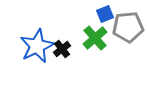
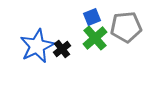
blue square: moved 13 px left, 3 px down
gray pentagon: moved 2 px left
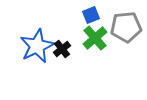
blue square: moved 1 px left, 2 px up
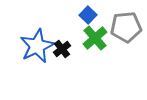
blue square: moved 3 px left; rotated 24 degrees counterclockwise
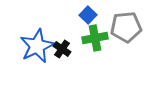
green cross: rotated 30 degrees clockwise
black cross: rotated 18 degrees counterclockwise
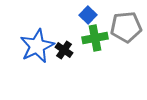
black cross: moved 2 px right, 1 px down
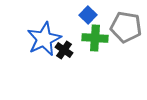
gray pentagon: rotated 16 degrees clockwise
green cross: rotated 15 degrees clockwise
blue star: moved 7 px right, 7 px up
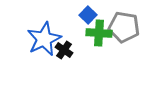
gray pentagon: moved 2 px left
green cross: moved 4 px right, 5 px up
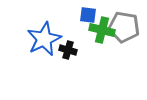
blue square: rotated 36 degrees counterclockwise
green cross: moved 3 px right, 3 px up; rotated 10 degrees clockwise
black cross: moved 4 px right; rotated 18 degrees counterclockwise
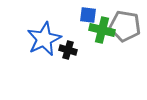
gray pentagon: moved 1 px right, 1 px up
